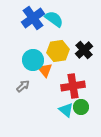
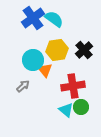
yellow hexagon: moved 1 px left, 1 px up
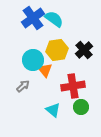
cyan triangle: moved 13 px left
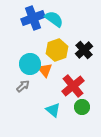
blue cross: rotated 15 degrees clockwise
yellow hexagon: rotated 10 degrees counterclockwise
cyan circle: moved 3 px left, 4 px down
red cross: rotated 30 degrees counterclockwise
green circle: moved 1 px right
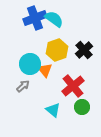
blue cross: moved 2 px right
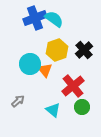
gray arrow: moved 5 px left, 15 px down
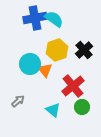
blue cross: rotated 10 degrees clockwise
